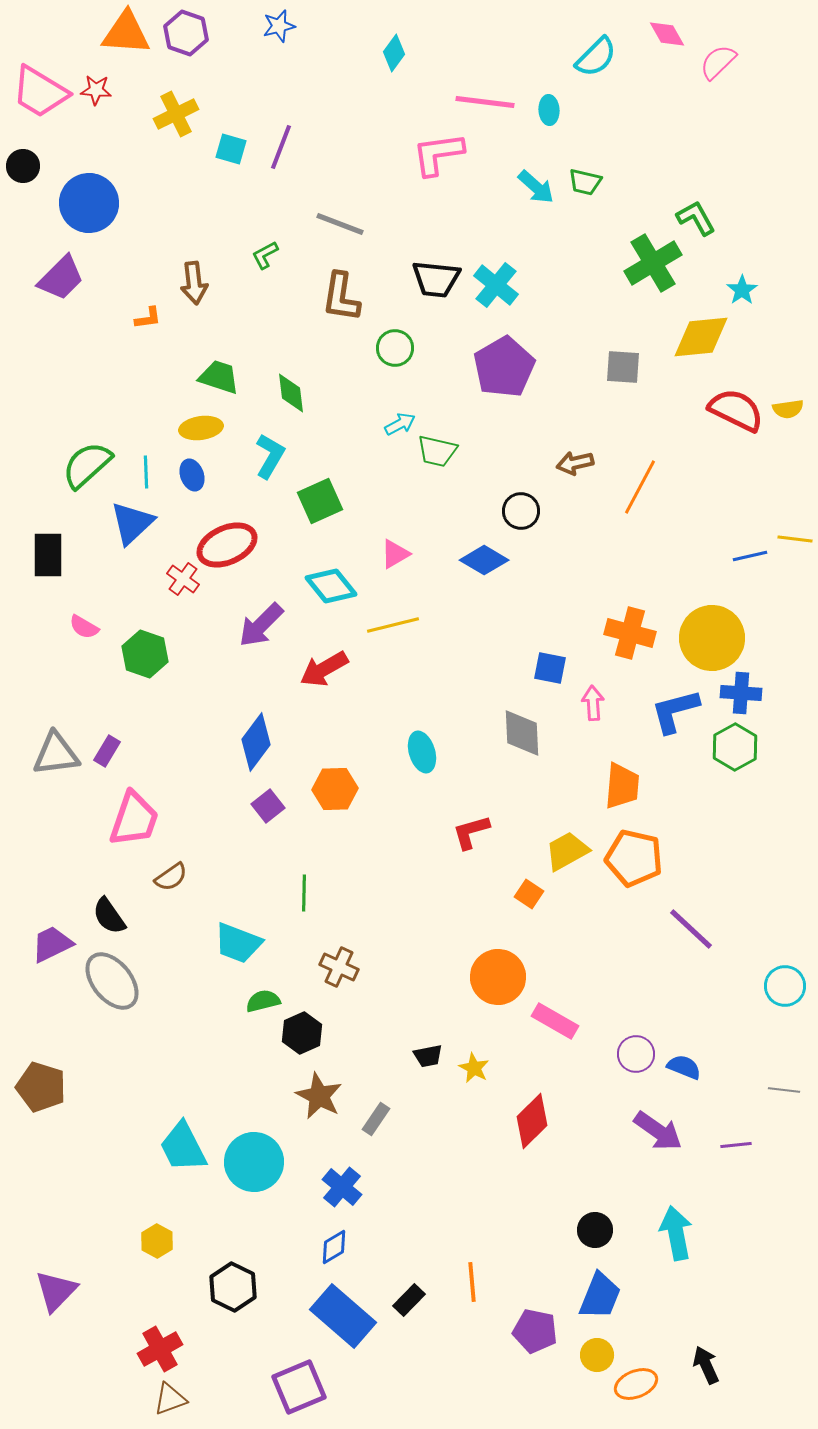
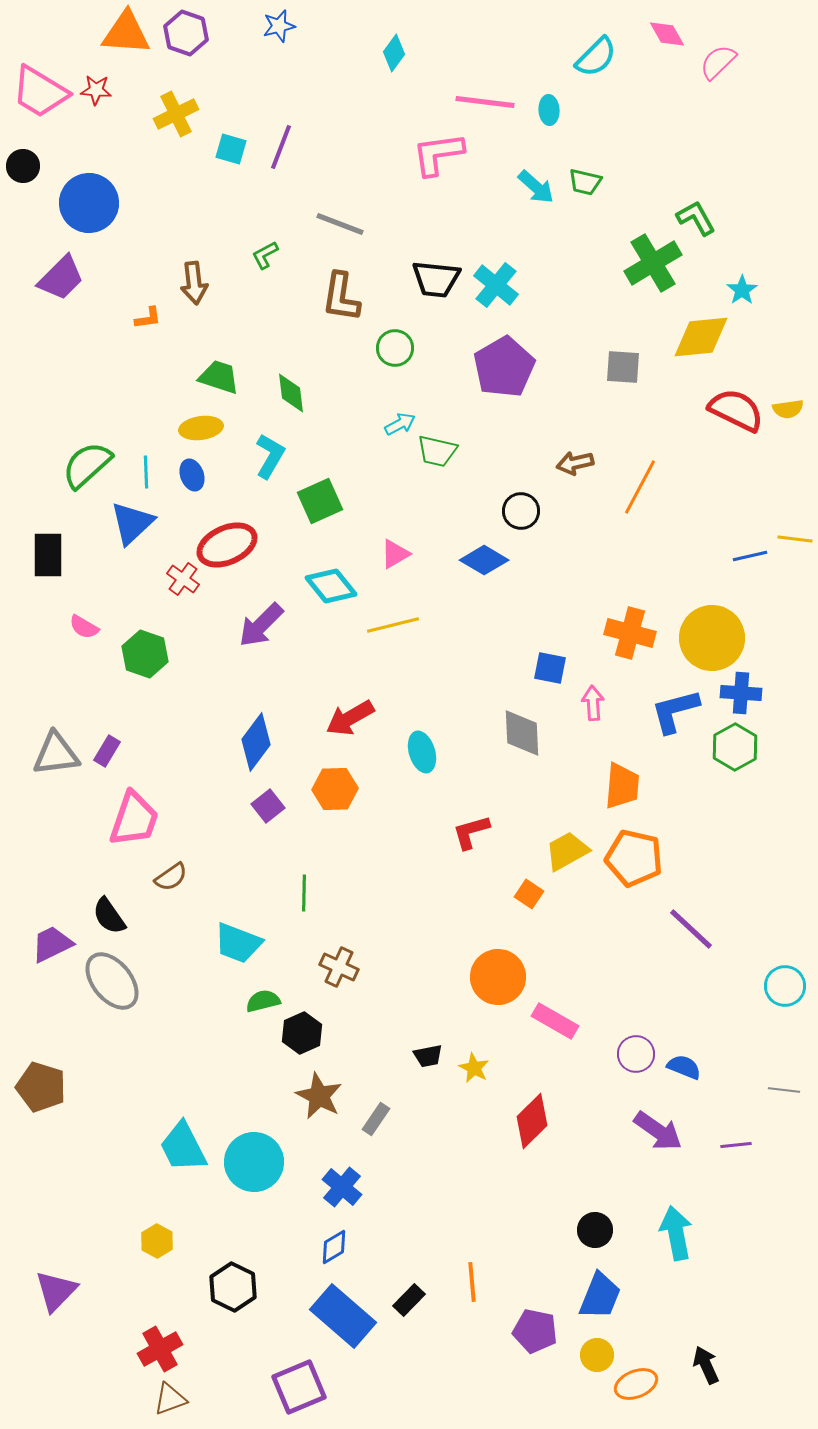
red arrow at (324, 669): moved 26 px right, 49 px down
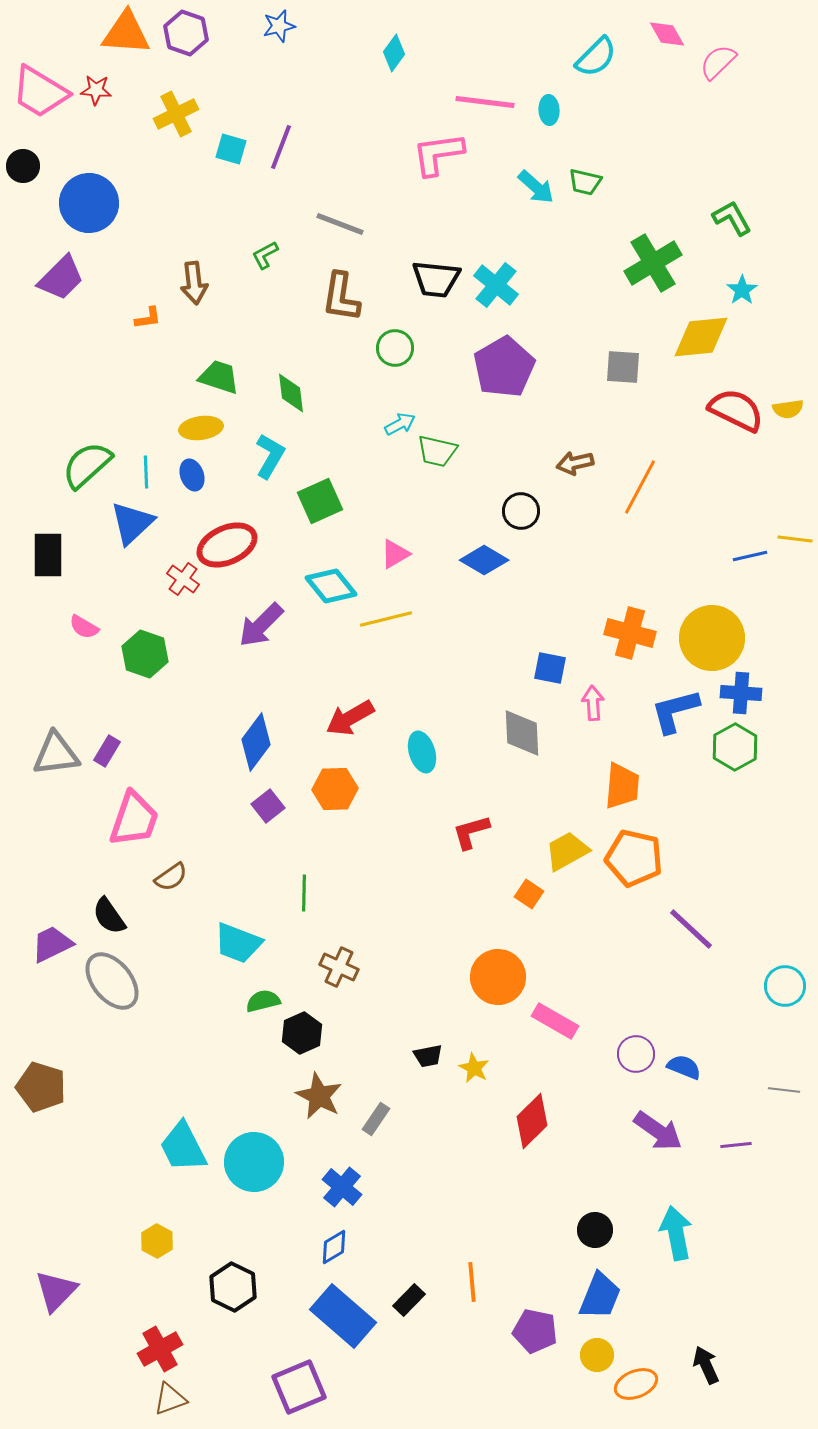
green L-shape at (696, 218): moved 36 px right
yellow line at (393, 625): moved 7 px left, 6 px up
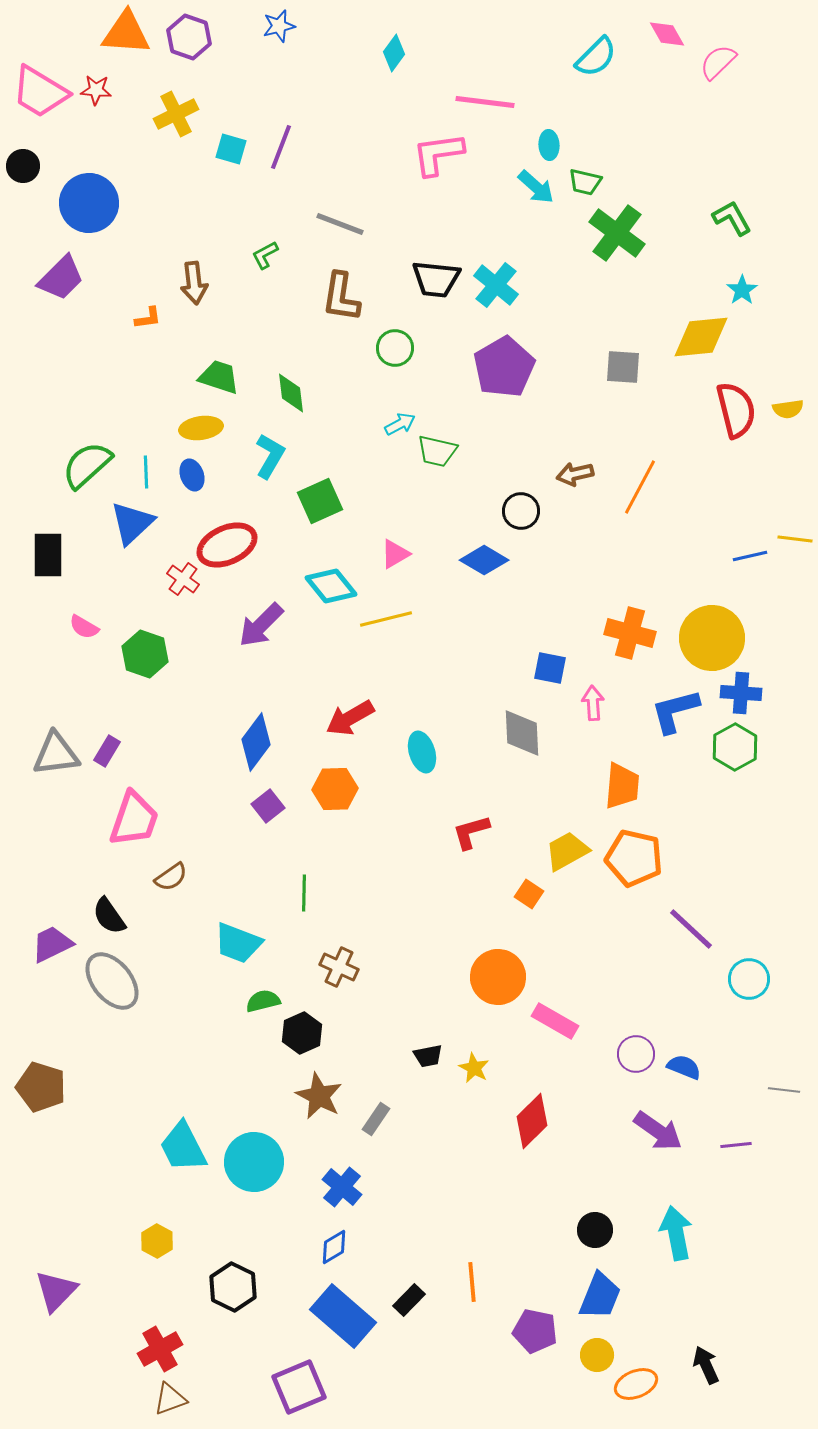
purple hexagon at (186, 33): moved 3 px right, 4 px down
cyan ellipse at (549, 110): moved 35 px down
green cross at (653, 263): moved 36 px left, 30 px up; rotated 22 degrees counterclockwise
red semicircle at (736, 410): rotated 50 degrees clockwise
brown arrow at (575, 463): moved 11 px down
cyan circle at (785, 986): moved 36 px left, 7 px up
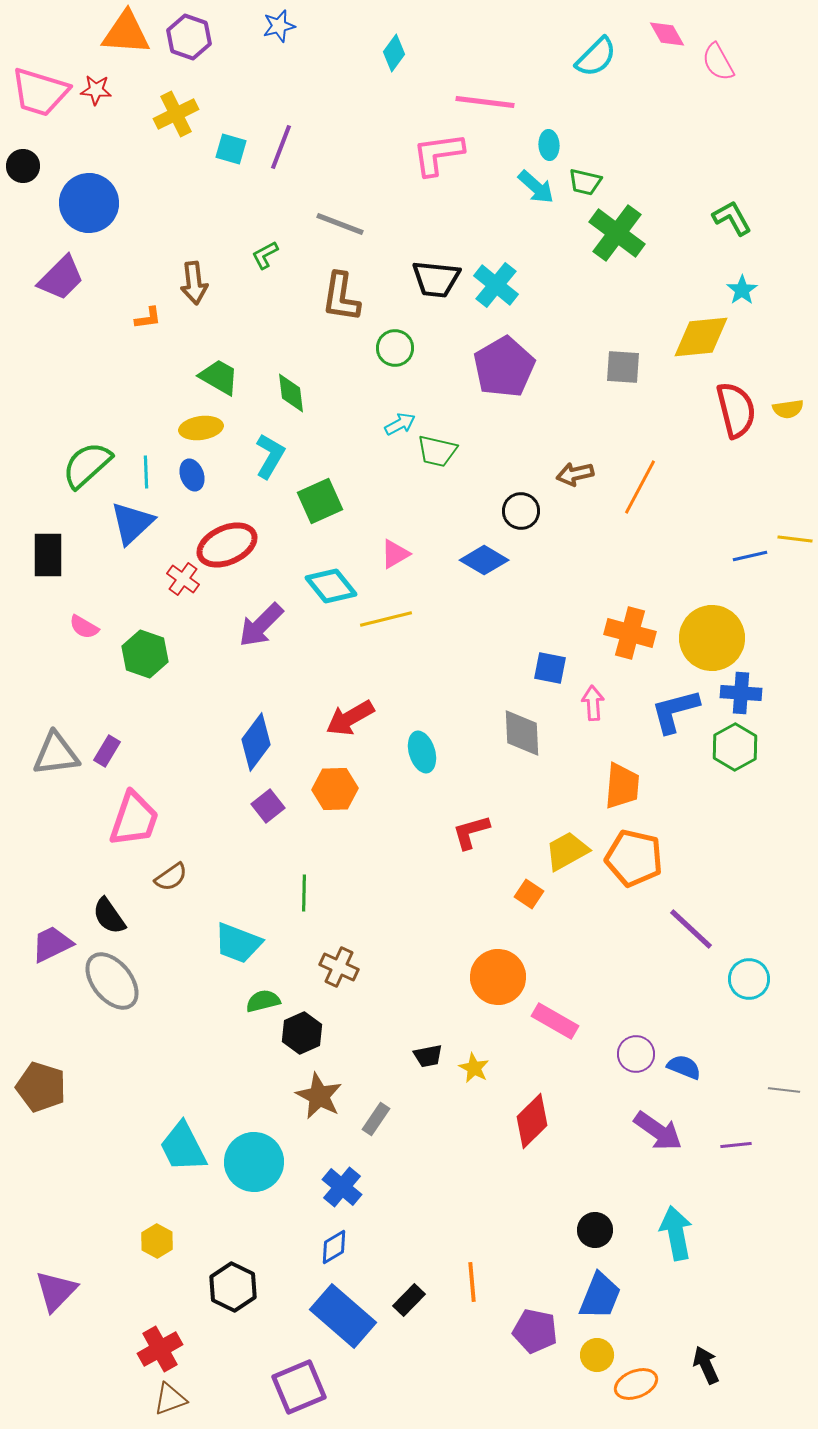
pink semicircle at (718, 62): rotated 75 degrees counterclockwise
pink trapezoid at (40, 92): rotated 14 degrees counterclockwise
green trapezoid at (219, 377): rotated 12 degrees clockwise
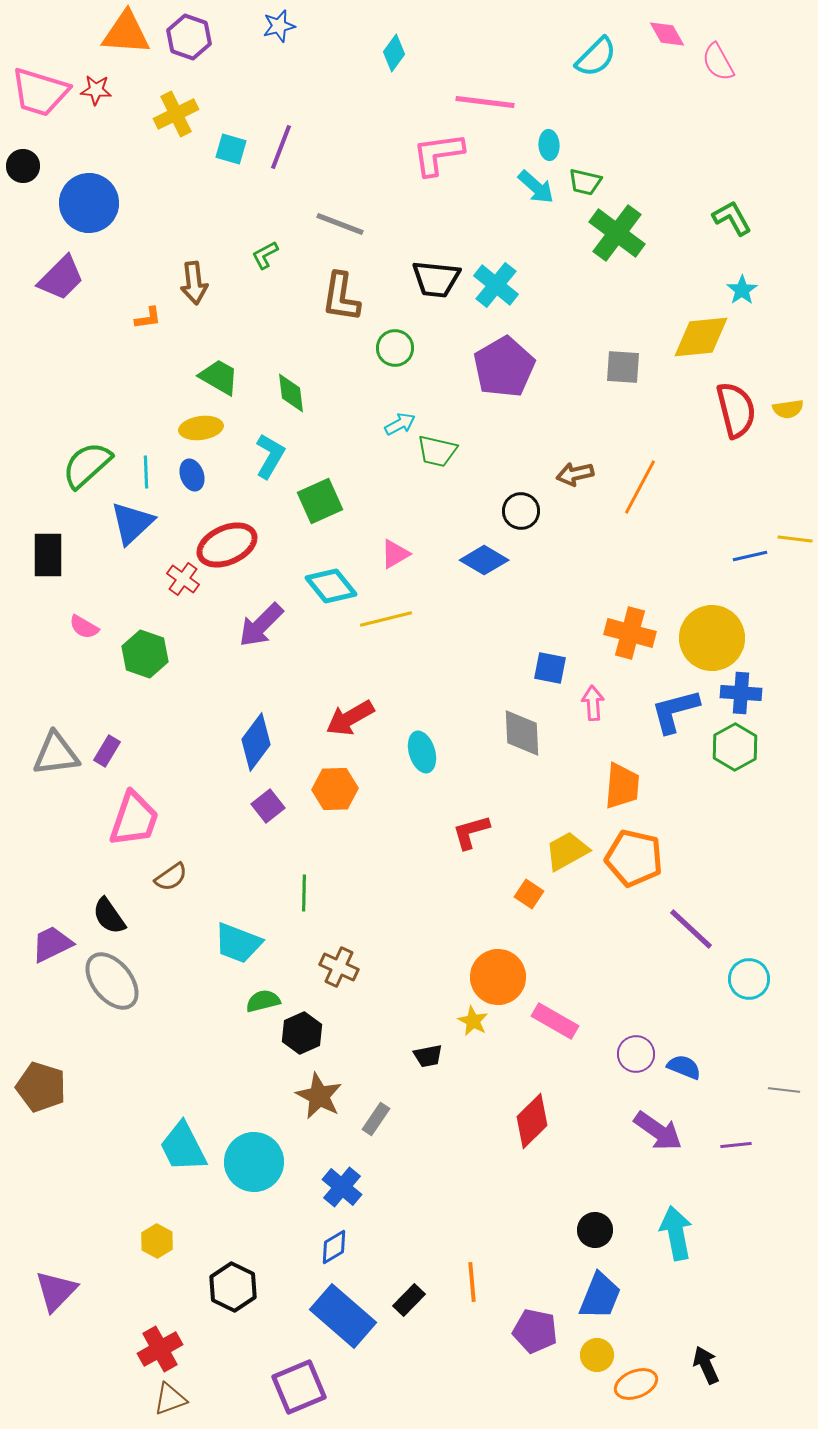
yellow star at (474, 1068): moved 1 px left, 47 px up
